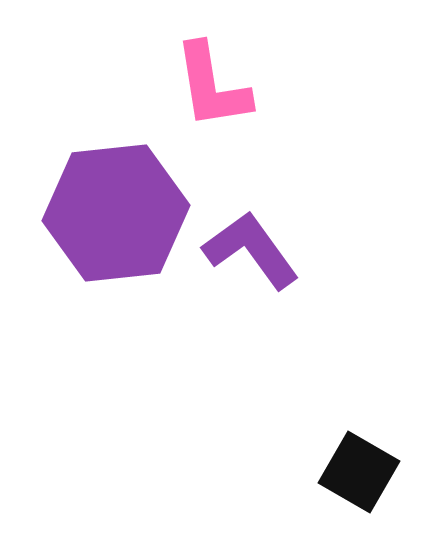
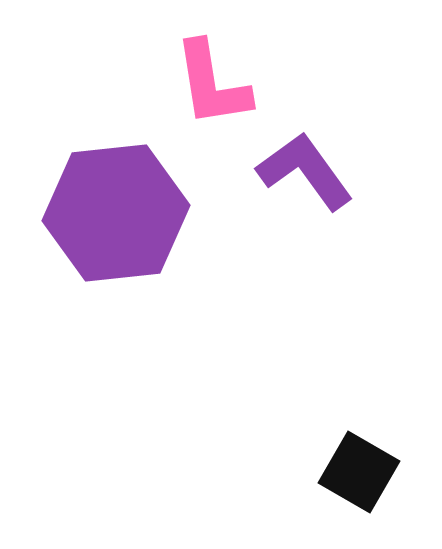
pink L-shape: moved 2 px up
purple L-shape: moved 54 px right, 79 px up
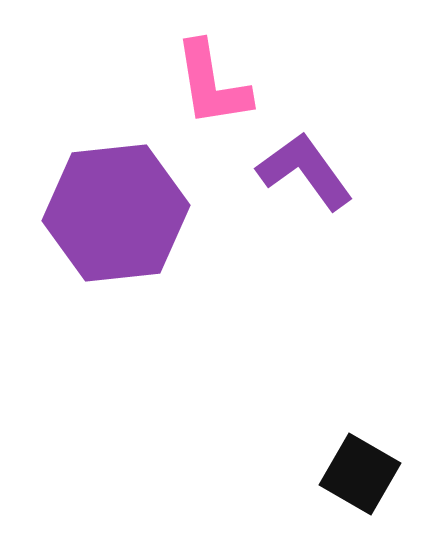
black square: moved 1 px right, 2 px down
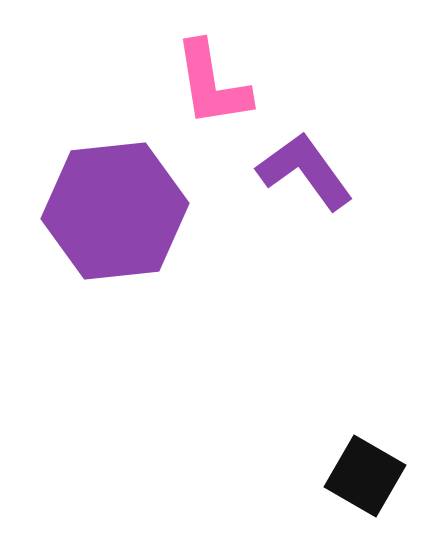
purple hexagon: moved 1 px left, 2 px up
black square: moved 5 px right, 2 px down
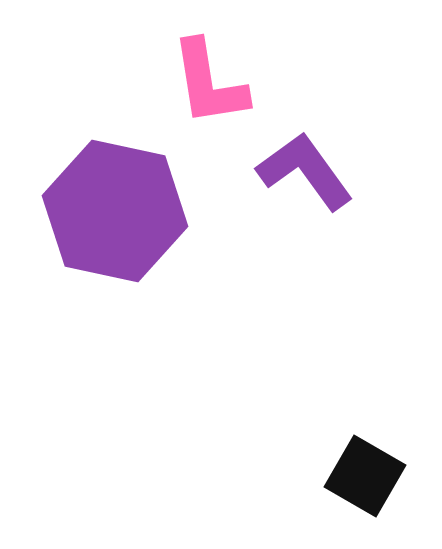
pink L-shape: moved 3 px left, 1 px up
purple hexagon: rotated 18 degrees clockwise
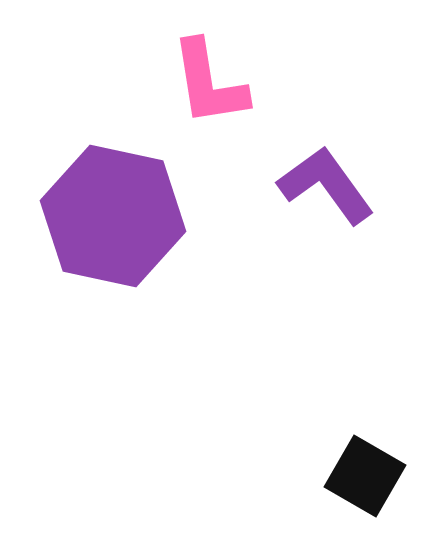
purple L-shape: moved 21 px right, 14 px down
purple hexagon: moved 2 px left, 5 px down
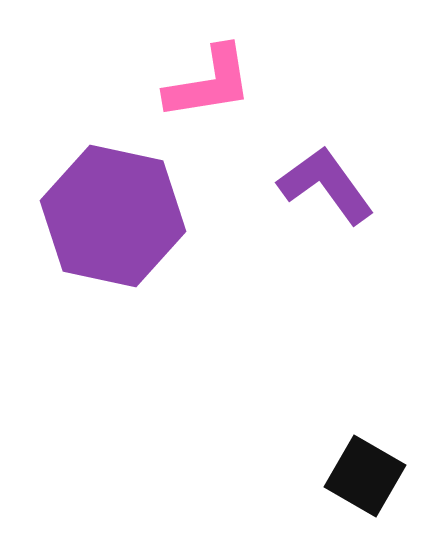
pink L-shape: rotated 90 degrees counterclockwise
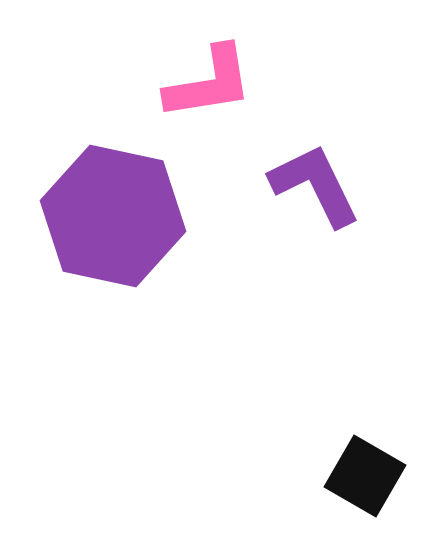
purple L-shape: moved 11 px left; rotated 10 degrees clockwise
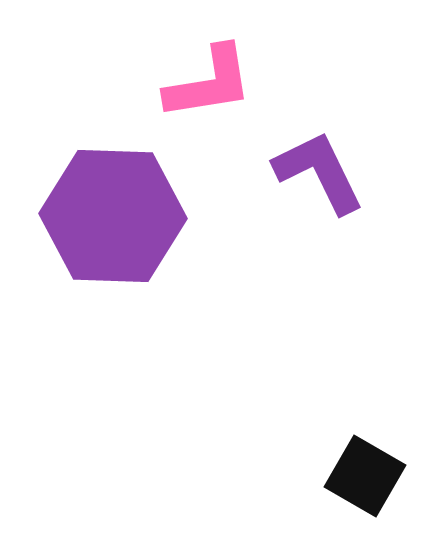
purple L-shape: moved 4 px right, 13 px up
purple hexagon: rotated 10 degrees counterclockwise
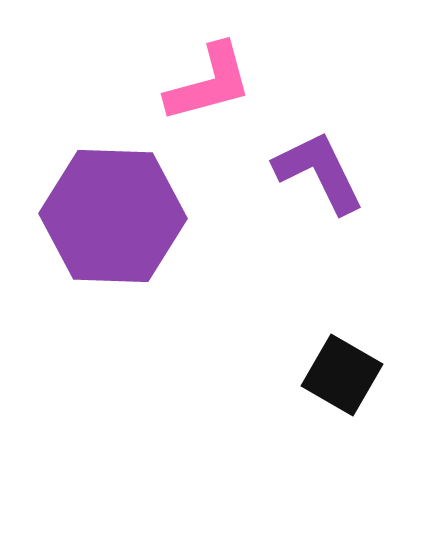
pink L-shape: rotated 6 degrees counterclockwise
black square: moved 23 px left, 101 px up
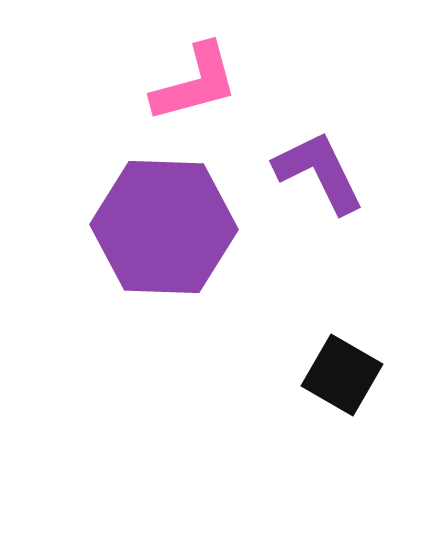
pink L-shape: moved 14 px left
purple hexagon: moved 51 px right, 11 px down
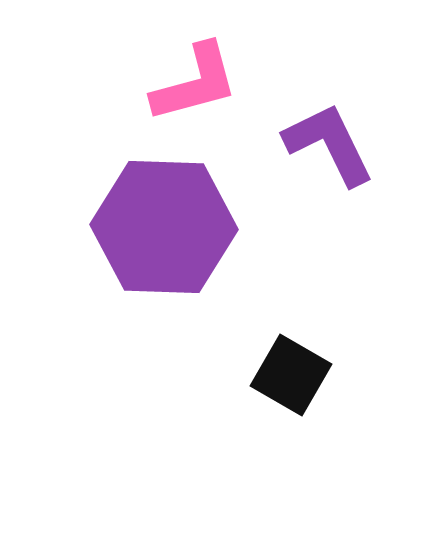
purple L-shape: moved 10 px right, 28 px up
black square: moved 51 px left
